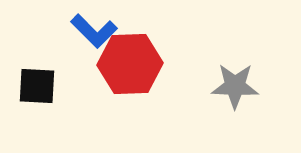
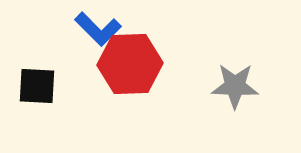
blue L-shape: moved 4 px right, 2 px up
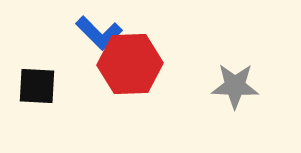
blue L-shape: moved 1 px right, 4 px down
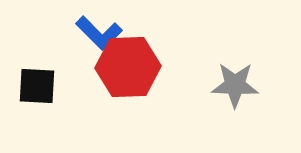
red hexagon: moved 2 px left, 3 px down
gray star: moved 1 px up
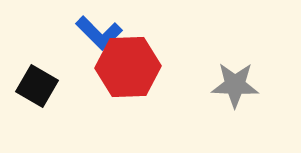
black square: rotated 27 degrees clockwise
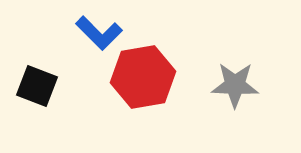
red hexagon: moved 15 px right, 10 px down; rotated 8 degrees counterclockwise
black square: rotated 9 degrees counterclockwise
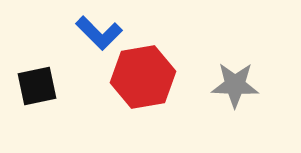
black square: rotated 33 degrees counterclockwise
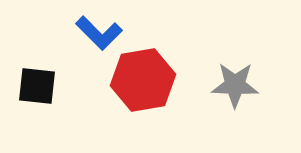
red hexagon: moved 3 px down
black square: rotated 18 degrees clockwise
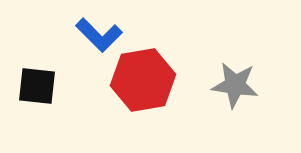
blue L-shape: moved 2 px down
gray star: rotated 6 degrees clockwise
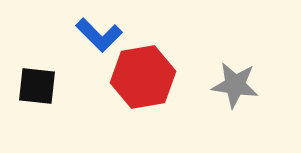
red hexagon: moved 3 px up
